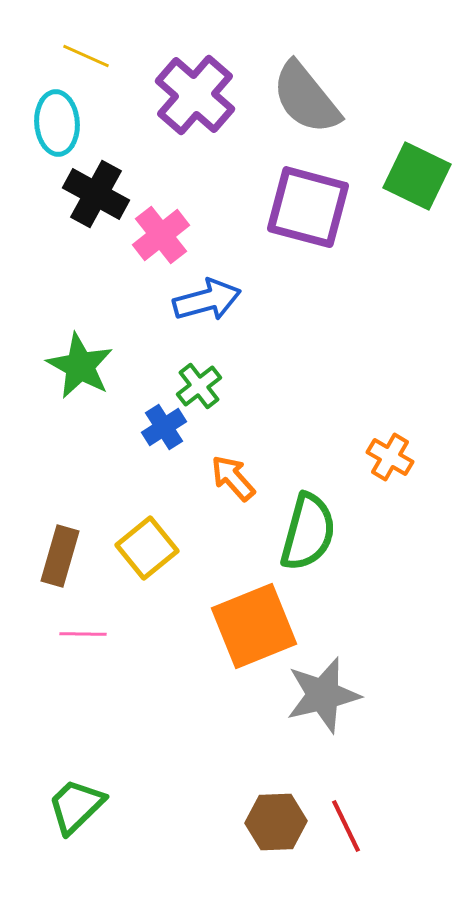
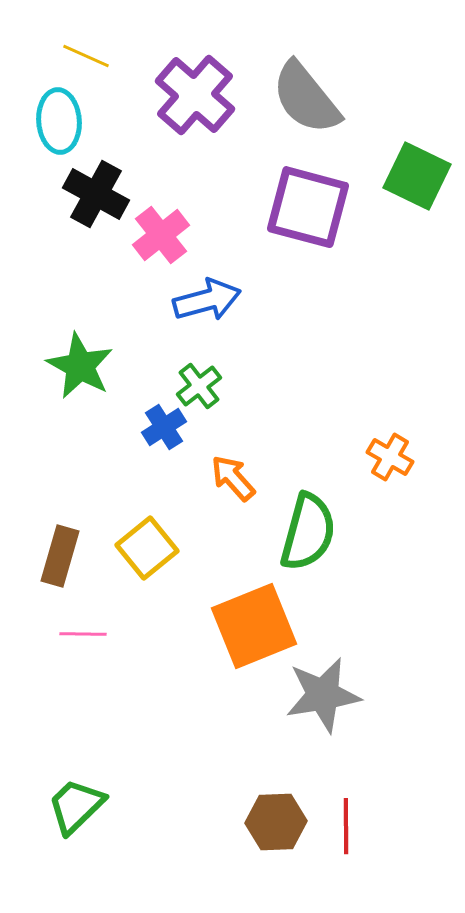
cyan ellipse: moved 2 px right, 2 px up
gray star: rotated 4 degrees clockwise
red line: rotated 26 degrees clockwise
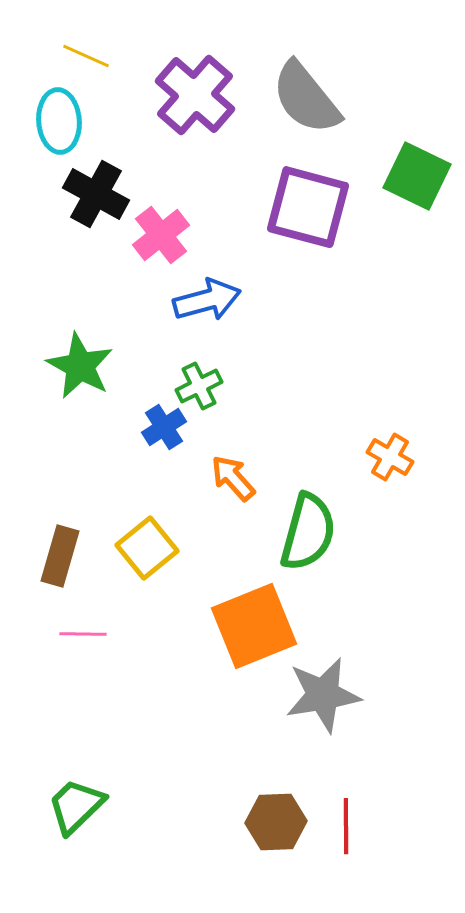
green cross: rotated 12 degrees clockwise
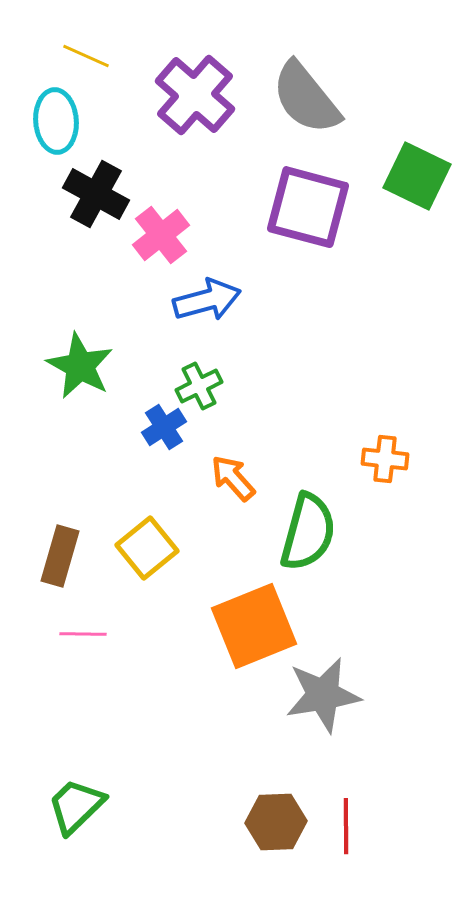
cyan ellipse: moved 3 px left
orange cross: moved 5 px left, 2 px down; rotated 24 degrees counterclockwise
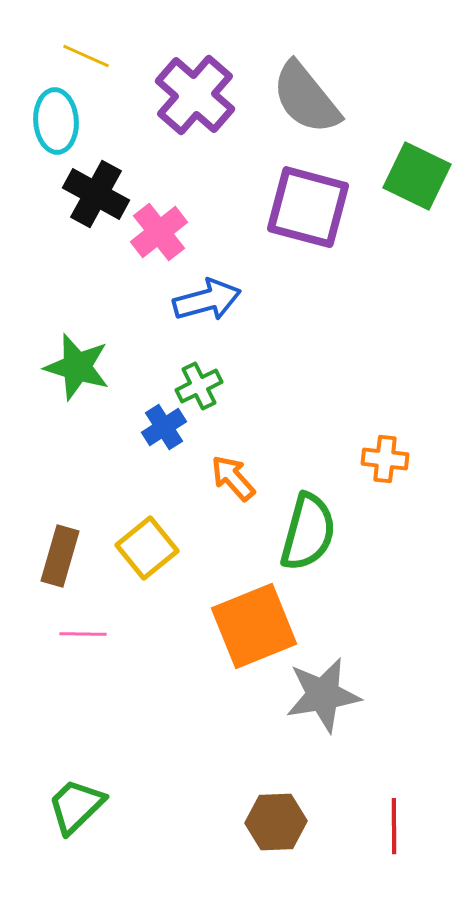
pink cross: moved 2 px left, 3 px up
green star: moved 3 px left, 1 px down; rotated 12 degrees counterclockwise
red line: moved 48 px right
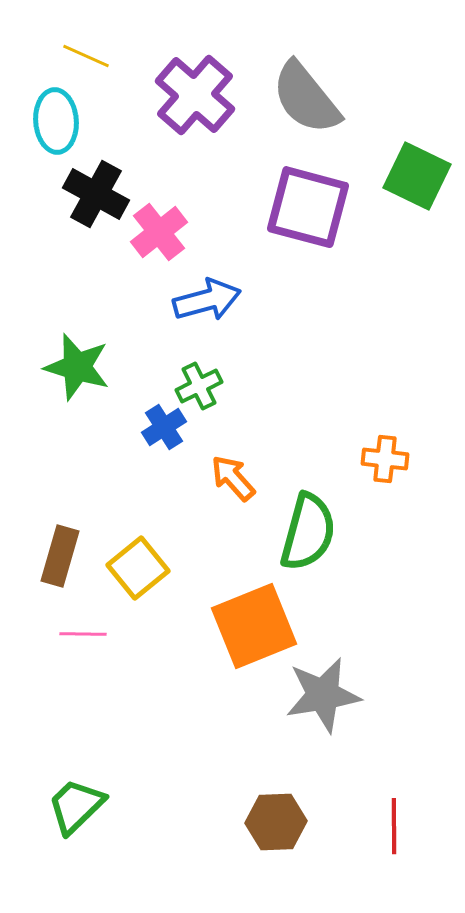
yellow square: moved 9 px left, 20 px down
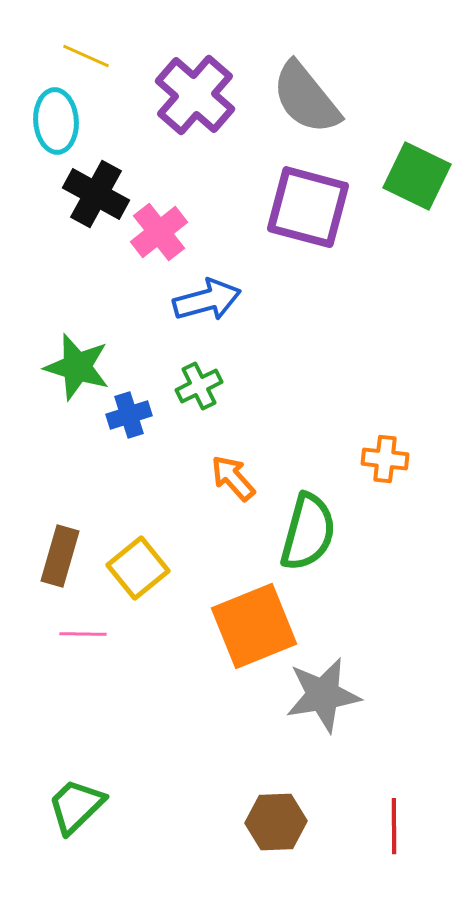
blue cross: moved 35 px left, 12 px up; rotated 15 degrees clockwise
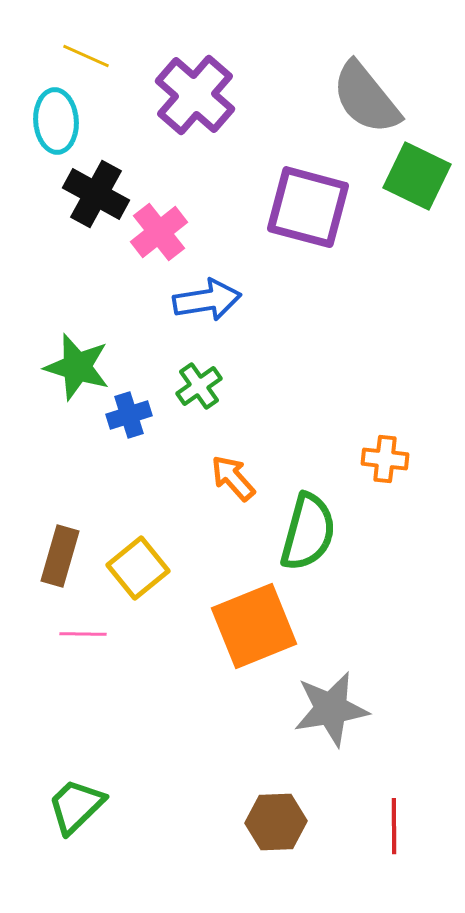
gray semicircle: moved 60 px right
blue arrow: rotated 6 degrees clockwise
green cross: rotated 9 degrees counterclockwise
gray star: moved 8 px right, 14 px down
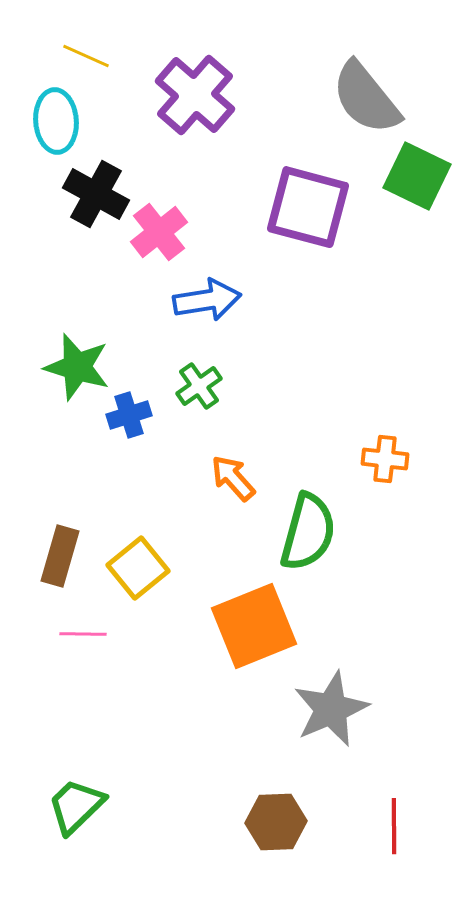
gray star: rotated 14 degrees counterclockwise
